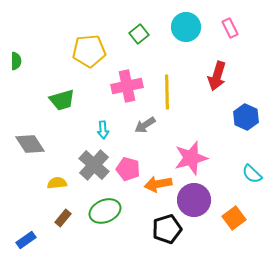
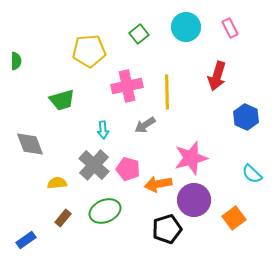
gray diamond: rotated 12 degrees clockwise
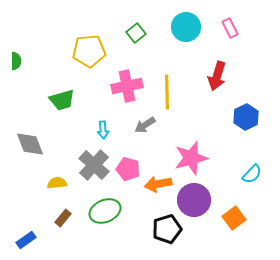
green square: moved 3 px left, 1 px up
blue hexagon: rotated 10 degrees clockwise
cyan semicircle: rotated 90 degrees counterclockwise
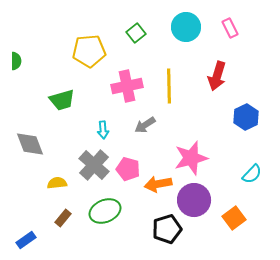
yellow line: moved 2 px right, 6 px up
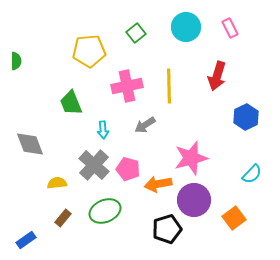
green trapezoid: moved 9 px right, 3 px down; rotated 84 degrees clockwise
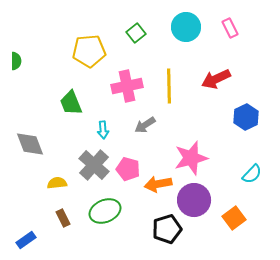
red arrow: moved 1 px left, 3 px down; rotated 48 degrees clockwise
brown rectangle: rotated 66 degrees counterclockwise
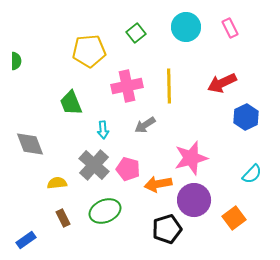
red arrow: moved 6 px right, 4 px down
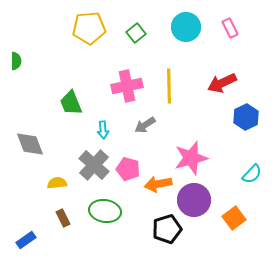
yellow pentagon: moved 23 px up
green ellipse: rotated 32 degrees clockwise
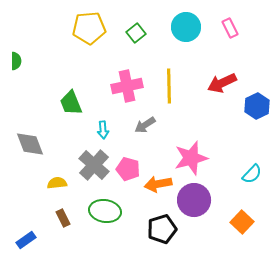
blue hexagon: moved 11 px right, 11 px up
orange square: moved 8 px right, 4 px down; rotated 10 degrees counterclockwise
black pentagon: moved 5 px left
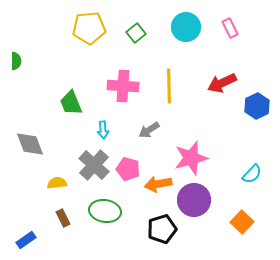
pink cross: moved 4 px left; rotated 16 degrees clockwise
gray arrow: moved 4 px right, 5 px down
